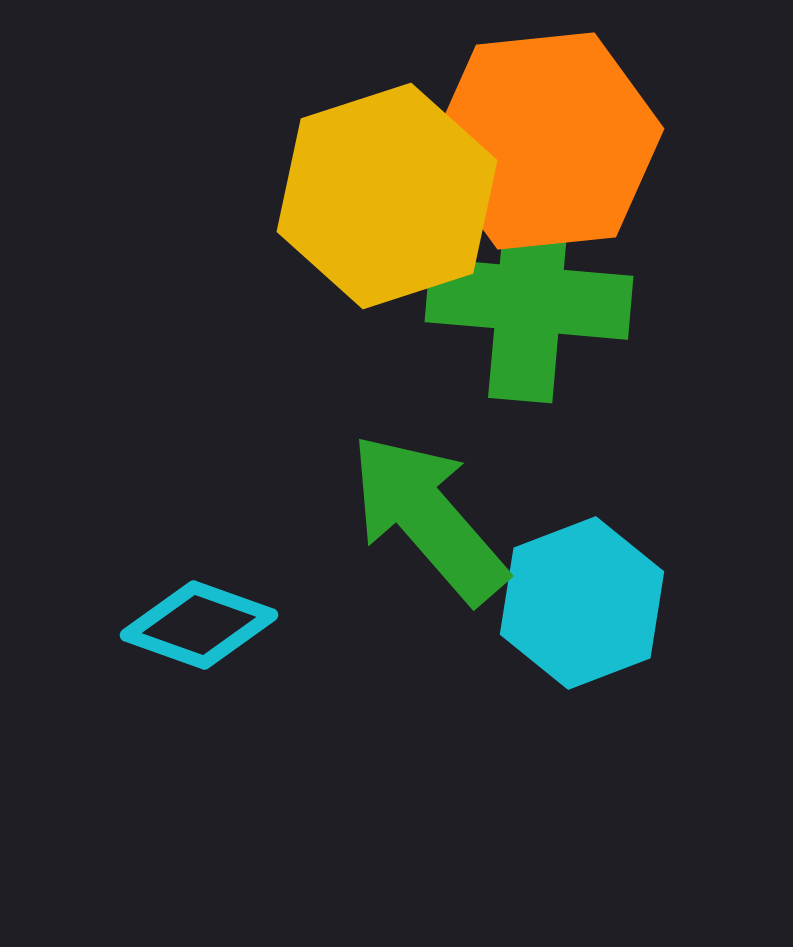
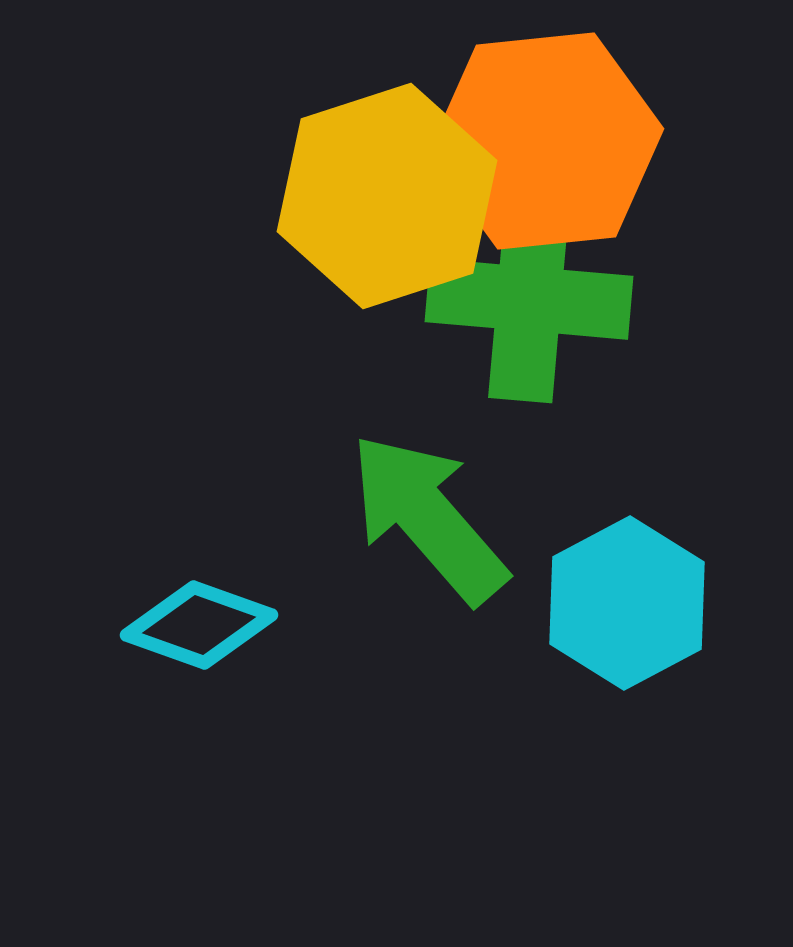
cyan hexagon: moved 45 px right; rotated 7 degrees counterclockwise
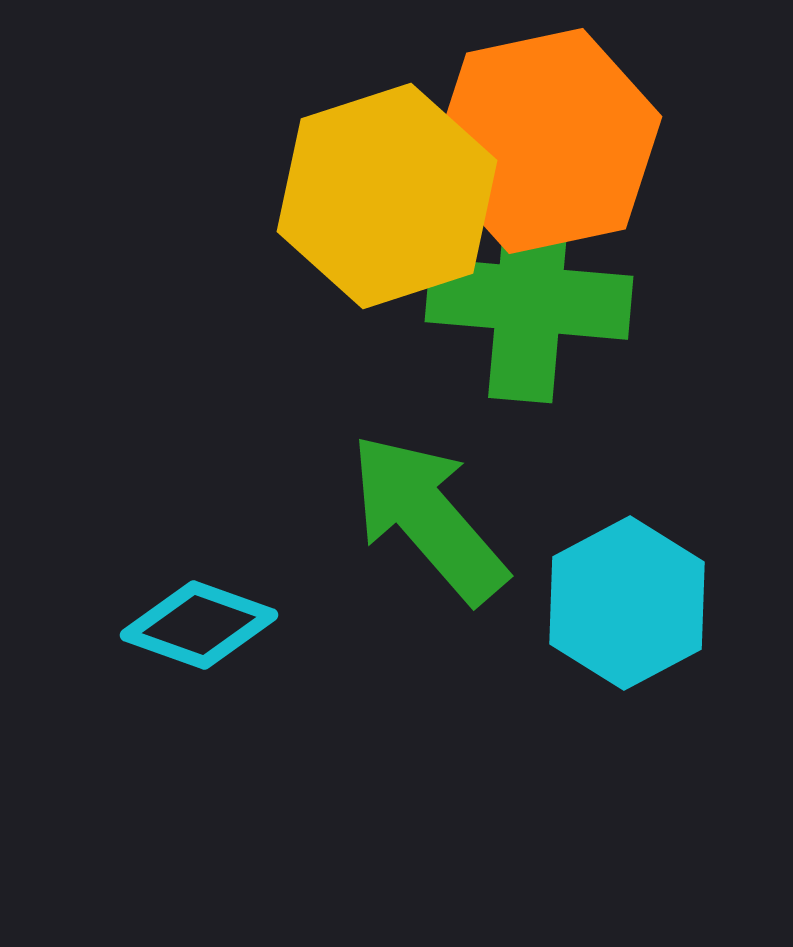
orange hexagon: rotated 6 degrees counterclockwise
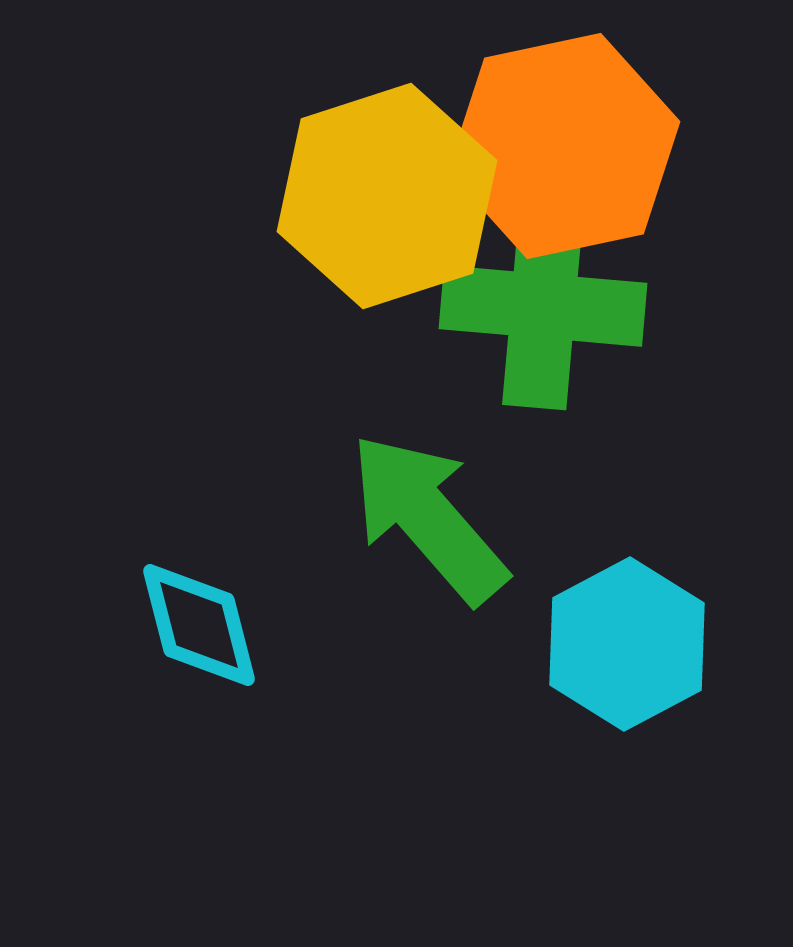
orange hexagon: moved 18 px right, 5 px down
green cross: moved 14 px right, 7 px down
cyan hexagon: moved 41 px down
cyan diamond: rotated 56 degrees clockwise
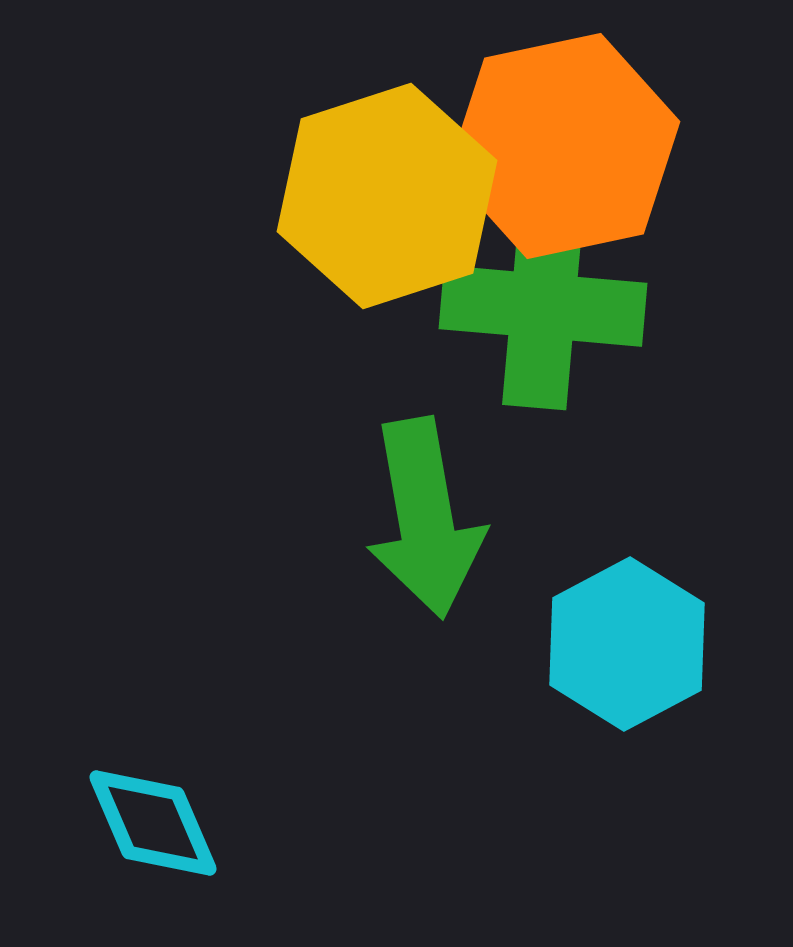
green arrow: moved 3 px left; rotated 149 degrees counterclockwise
cyan diamond: moved 46 px left, 198 px down; rotated 9 degrees counterclockwise
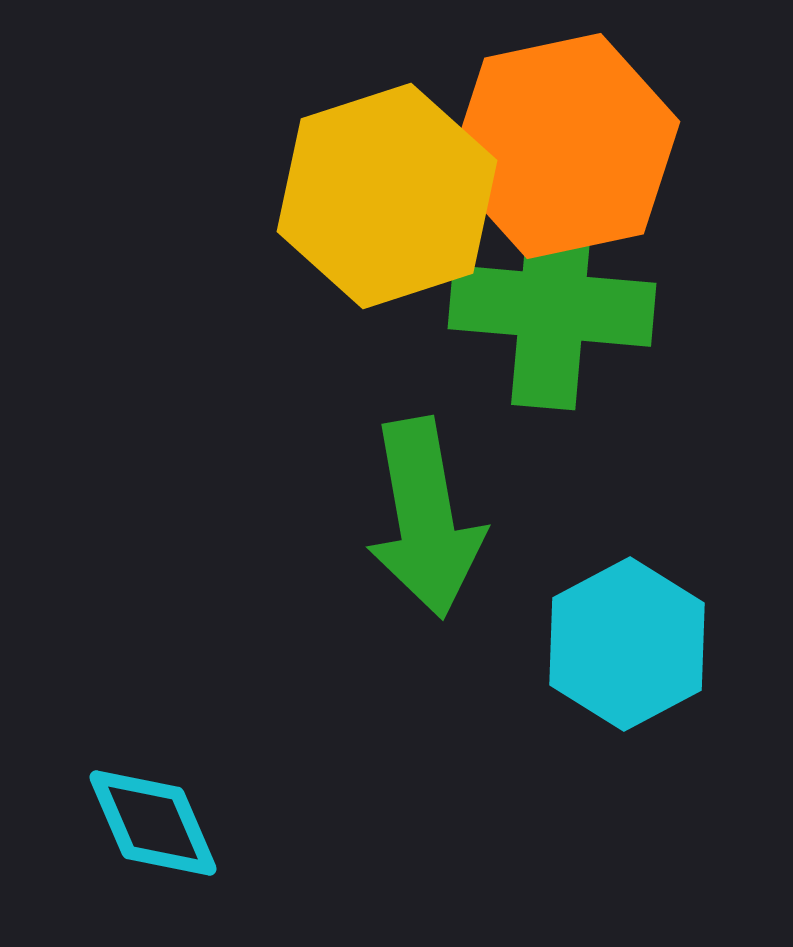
green cross: moved 9 px right
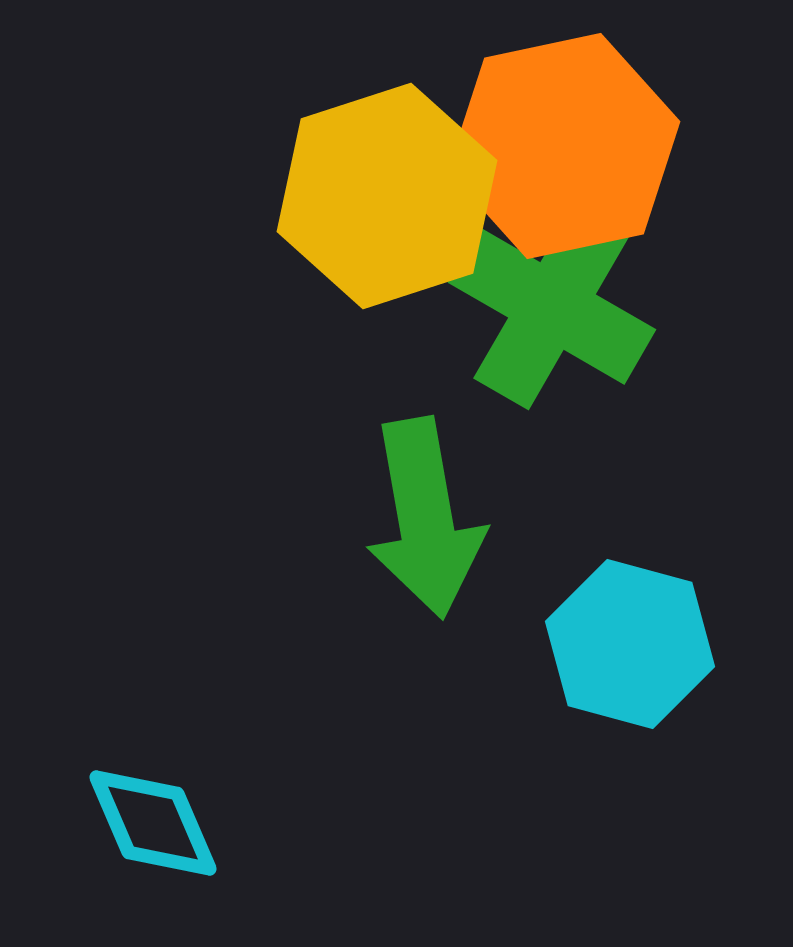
green cross: rotated 25 degrees clockwise
cyan hexagon: moved 3 px right; rotated 17 degrees counterclockwise
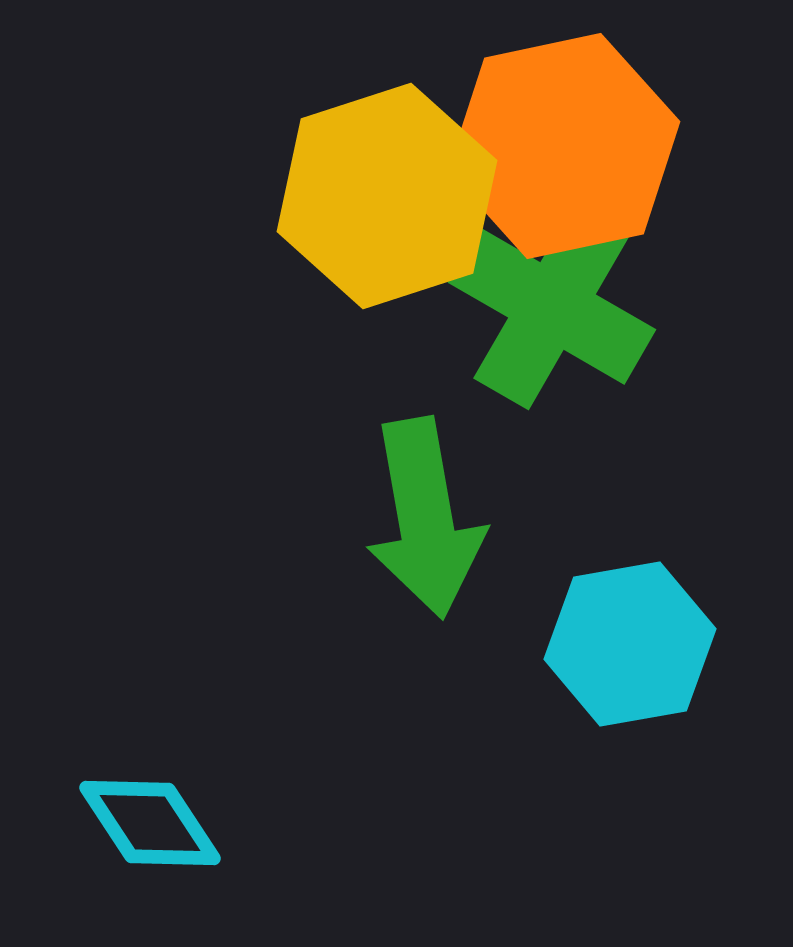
cyan hexagon: rotated 25 degrees counterclockwise
cyan diamond: moved 3 px left; rotated 10 degrees counterclockwise
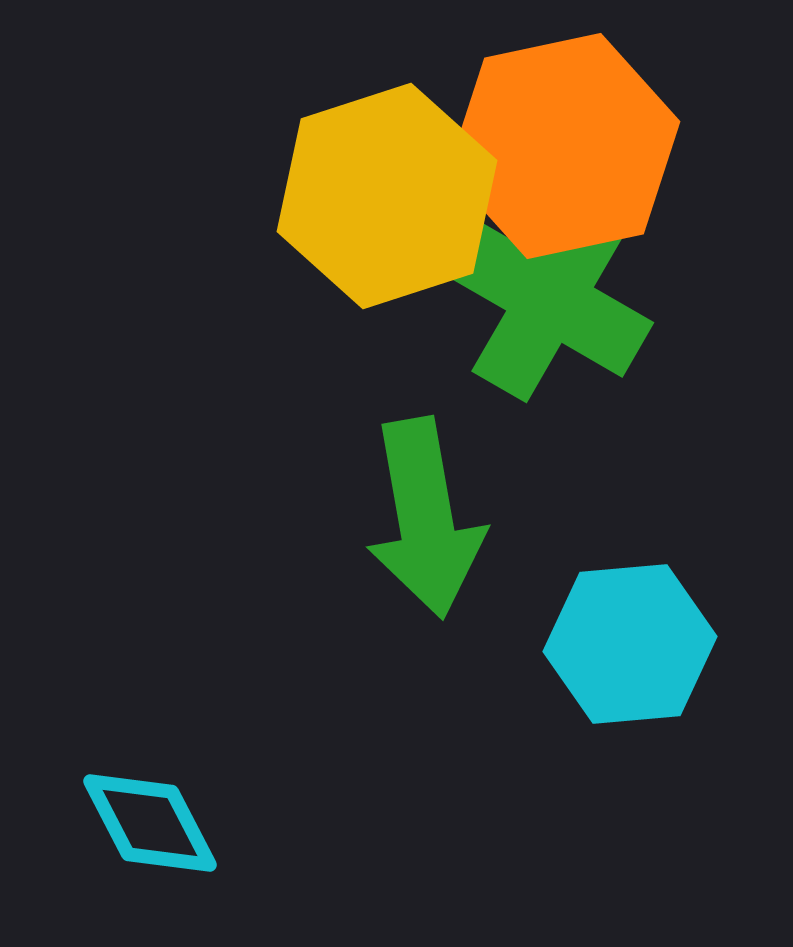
green cross: moved 2 px left, 7 px up
cyan hexagon: rotated 5 degrees clockwise
cyan diamond: rotated 6 degrees clockwise
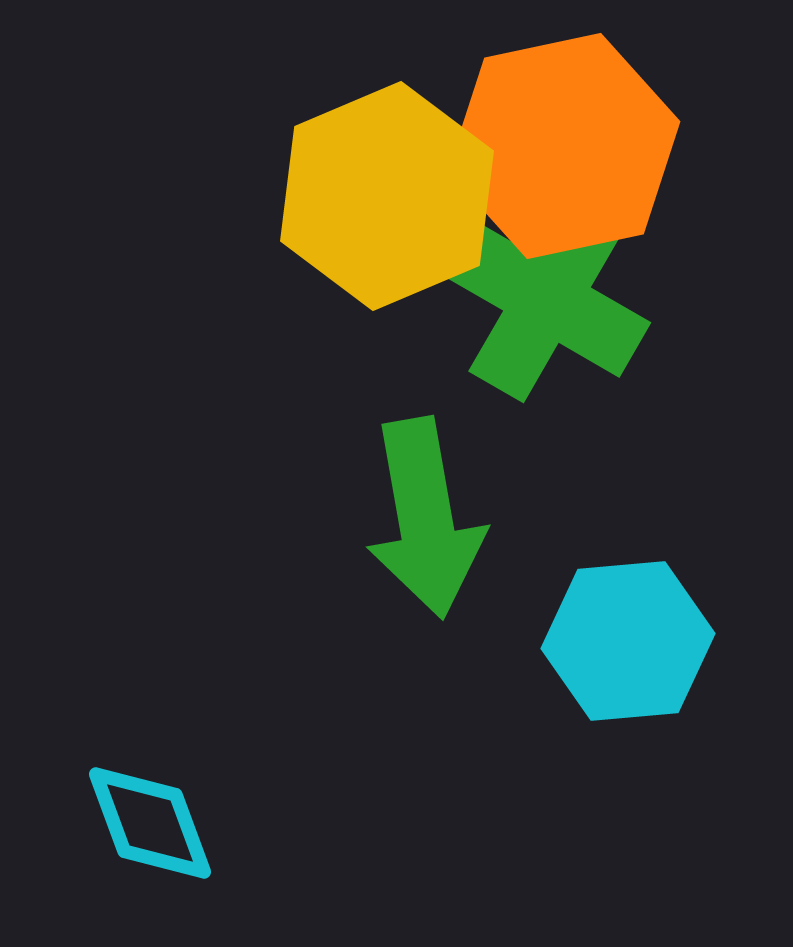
yellow hexagon: rotated 5 degrees counterclockwise
green cross: moved 3 px left
cyan hexagon: moved 2 px left, 3 px up
cyan diamond: rotated 7 degrees clockwise
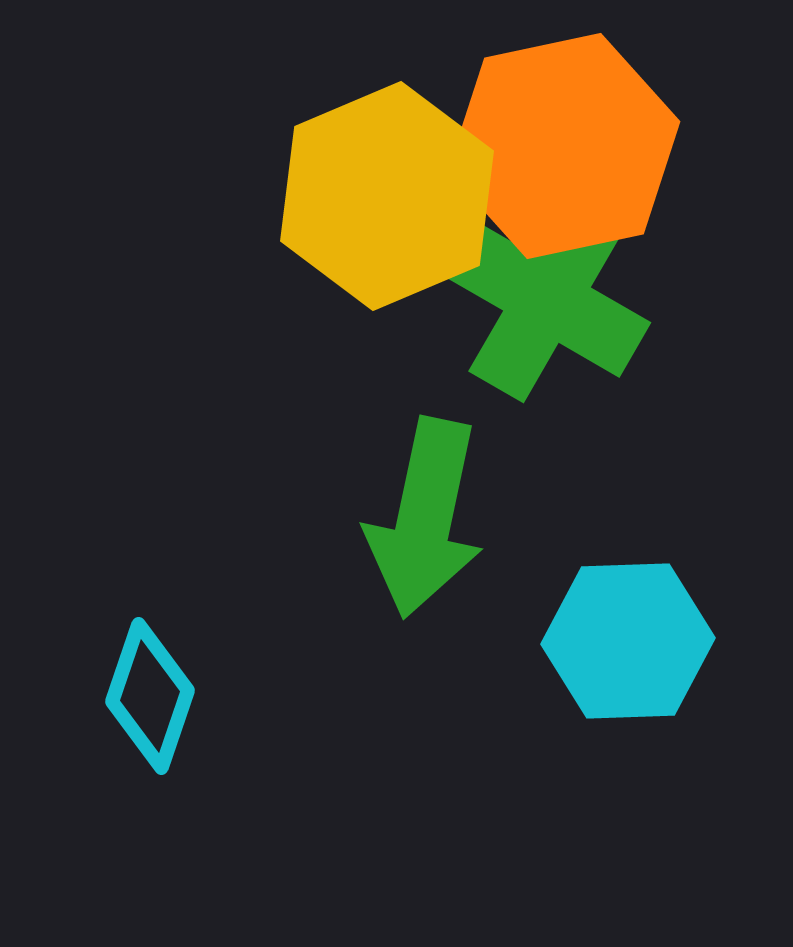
green arrow: rotated 22 degrees clockwise
cyan hexagon: rotated 3 degrees clockwise
cyan diamond: moved 127 px up; rotated 39 degrees clockwise
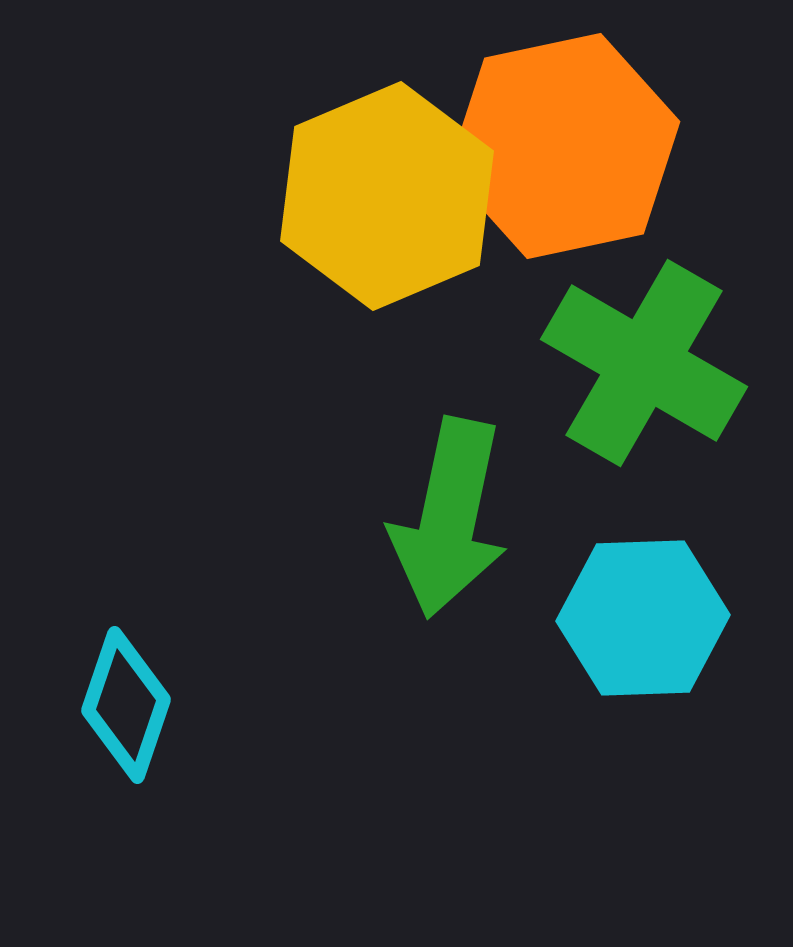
green cross: moved 97 px right, 64 px down
green arrow: moved 24 px right
cyan hexagon: moved 15 px right, 23 px up
cyan diamond: moved 24 px left, 9 px down
